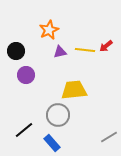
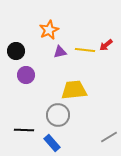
red arrow: moved 1 px up
black line: rotated 42 degrees clockwise
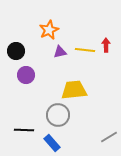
red arrow: rotated 128 degrees clockwise
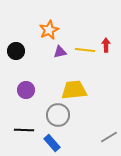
purple circle: moved 15 px down
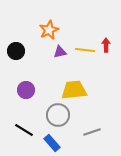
black line: rotated 30 degrees clockwise
gray line: moved 17 px left, 5 px up; rotated 12 degrees clockwise
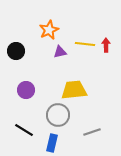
yellow line: moved 6 px up
blue rectangle: rotated 54 degrees clockwise
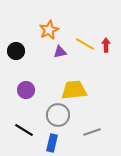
yellow line: rotated 24 degrees clockwise
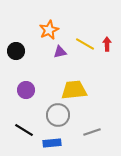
red arrow: moved 1 px right, 1 px up
blue rectangle: rotated 72 degrees clockwise
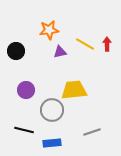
orange star: rotated 18 degrees clockwise
gray circle: moved 6 px left, 5 px up
black line: rotated 18 degrees counterclockwise
